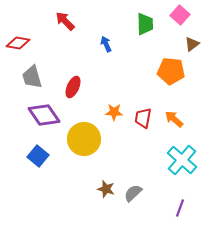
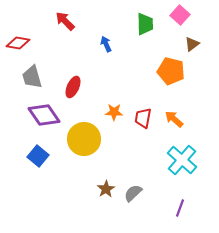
orange pentagon: rotated 8 degrees clockwise
brown star: rotated 24 degrees clockwise
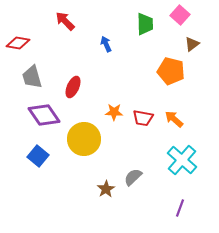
red trapezoid: rotated 90 degrees counterclockwise
gray semicircle: moved 16 px up
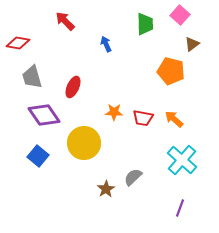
yellow circle: moved 4 px down
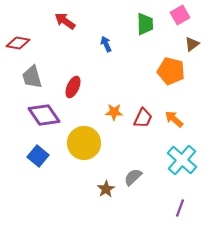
pink square: rotated 18 degrees clockwise
red arrow: rotated 10 degrees counterclockwise
red trapezoid: rotated 75 degrees counterclockwise
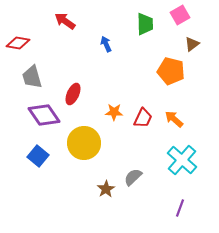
red ellipse: moved 7 px down
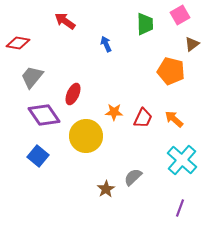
gray trapezoid: rotated 55 degrees clockwise
yellow circle: moved 2 px right, 7 px up
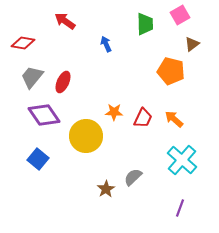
red diamond: moved 5 px right
red ellipse: moved 10 px left, 12 px up
blue square: moved 3 px down
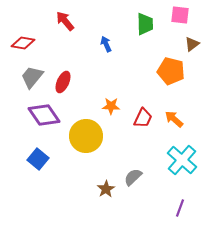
pink square: rotated 36 degrees clockwise
red arrow: rotated 15 degrees clockwise
orange star: moved 3 px left, 6 px up
